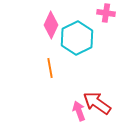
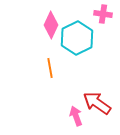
pink cross: moved 3 px left, 1 px down
pink arrow: moved 3 px left, 5 px down
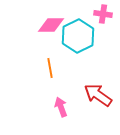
pink diamond: rotated 64 degrees clockwise
cyan hexagon: moved 1 px right, 2 px up
red arrow: moved 1 px right, 8 px up
pink arrow: moved 15 px left, 9 px up
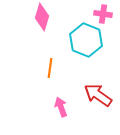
pink diamond: moved 9 px left, 8 px up; rotated 72 degrees counterclockwise
cyan hexagon: moved 8 px right, 4 px down; rotated 12 degrees counterclockwise
orange line: rotated 18 degrees clockwise
